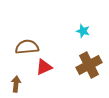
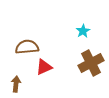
cyan star: rotated 24 degrees clockwise
brown cross: moved 2 px right, 2 px up
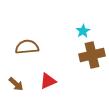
brown cross: moved 1 px right, 8 px up; rotated 15 degrees clockwise
red triangle: moved 4 px right, 14 px down
brown arrow: rotated 126 degrees clockwise
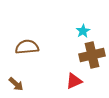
red triangle: moved 26 px right
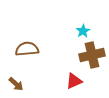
brown semicircle: moved 2 px down
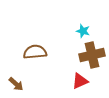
cyan star: rotated 24 degrees counterclockwise
brown semicircle: moved 8 px right, 3 px down
red triangle: moved 6 px right
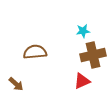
cyan star: rotated 24 degrees counterclockwise
brown cross: moved 1 px right
red triangle: moved 2 px right
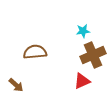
brown cross: rotated 10 degrees counterclockwise
brown arrow: moved 1 px down
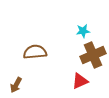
red triangle: moved 2 px left
brown arrow: rotated 77 degrees clockwise
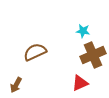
cyan star: rotated 16 degrees clockwise
brown semicircle: rotated 20 degrees counterclockwise
red triangle: moved 2 px down
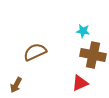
brown cross: rotated 35 degrees clockwise
